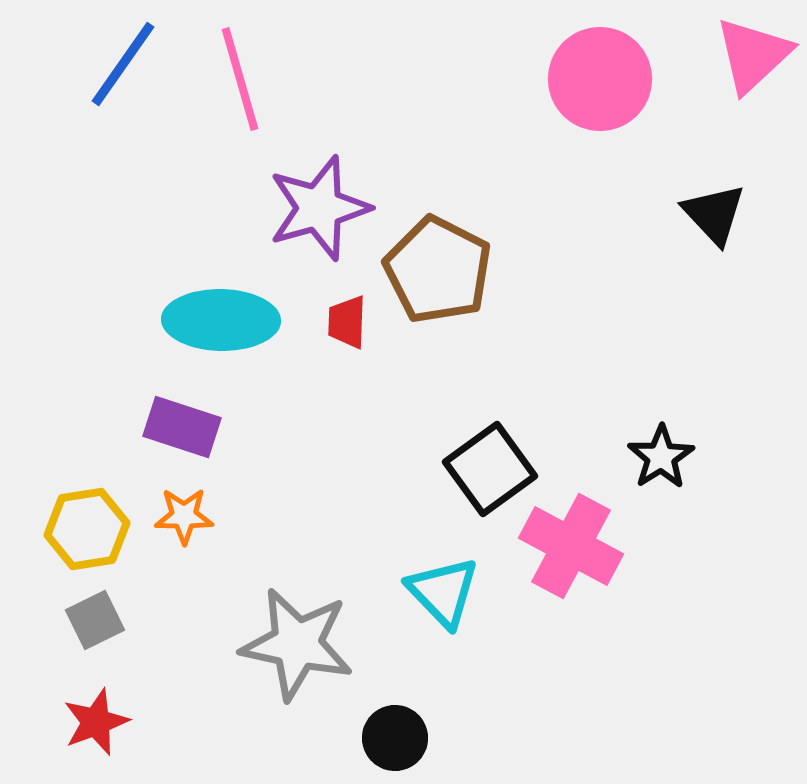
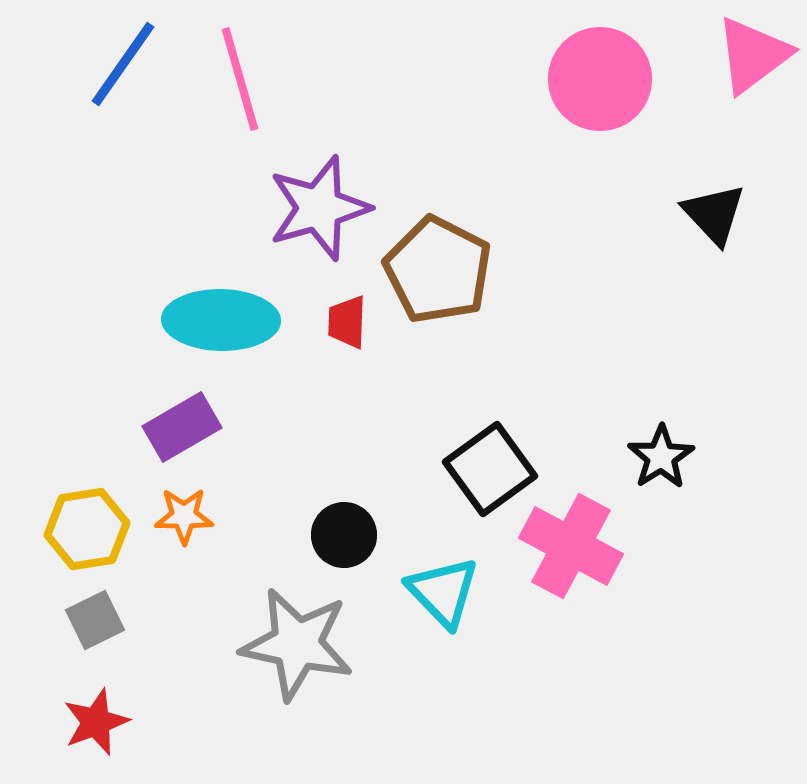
pink triangle: rotated 6 degrees clockwise
purple rectangle: rotated 48 degrees counterclockwise
black circle: moved 51 px left, 203 px up
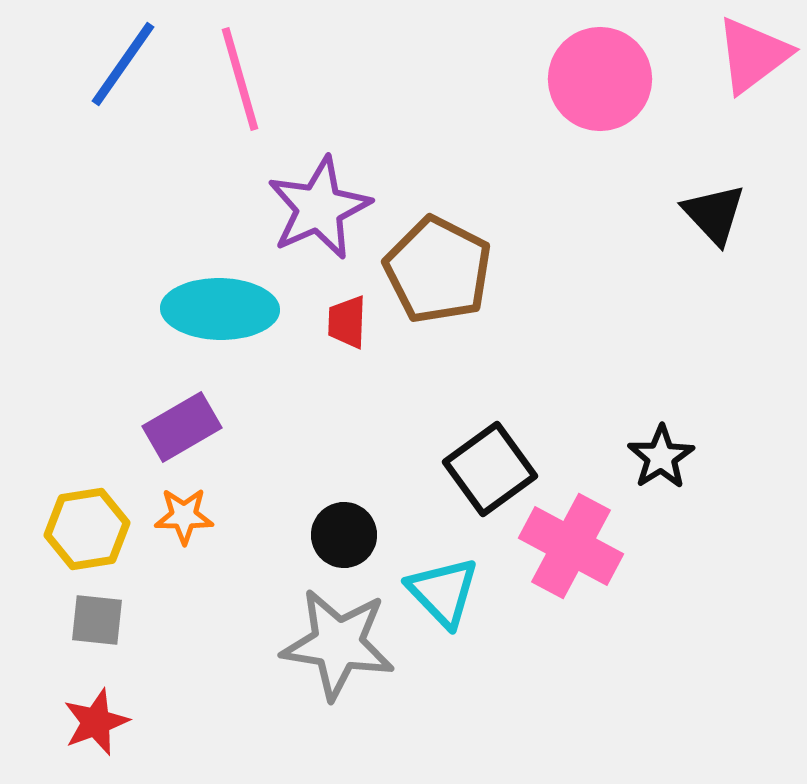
purple star: rotated 8 degrees counterclockwise
cyan ellipse: moved 1 px left, 11 px up
gray square: moved 2 px right; rotated 32 degrees clockwise
gray star: moved 41 px right; rotated 3 degrees counterclockwise
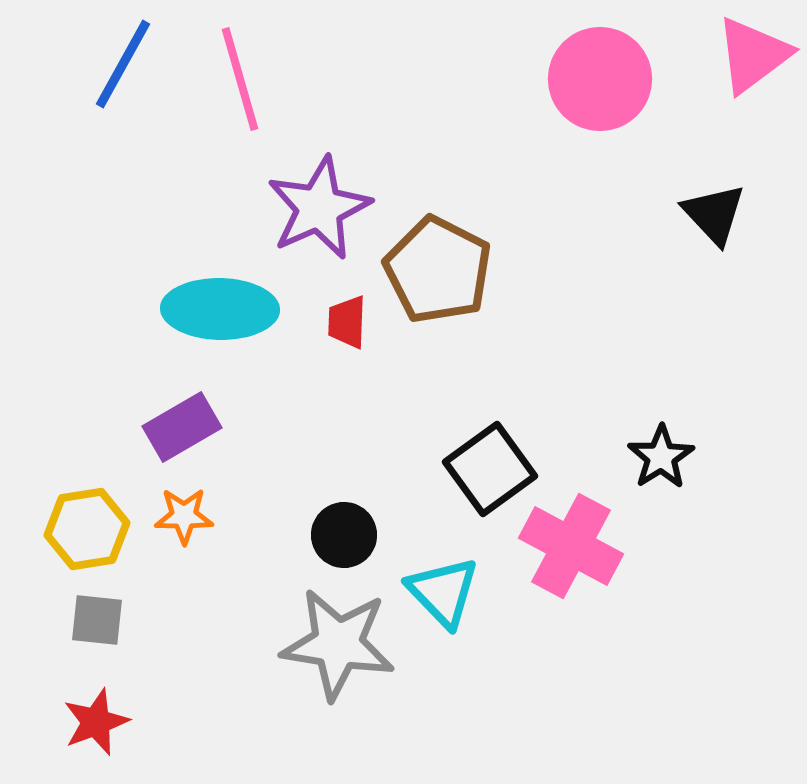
blue line: rotated 6 degrees counterclockwise
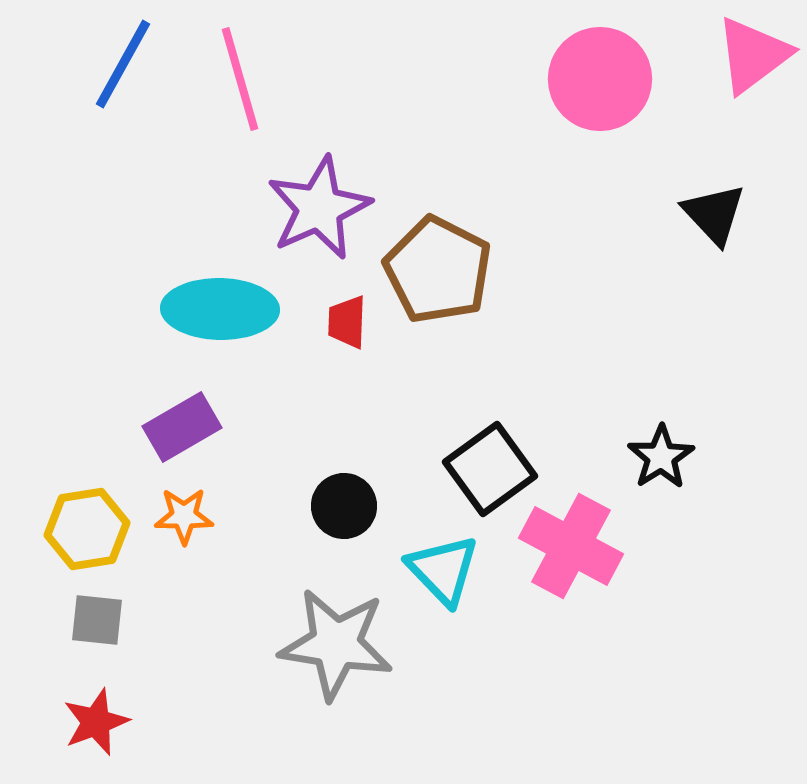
black circle: moved 29 px up
cyan triangle: moved 22 px up
gray star: moved 2 px left
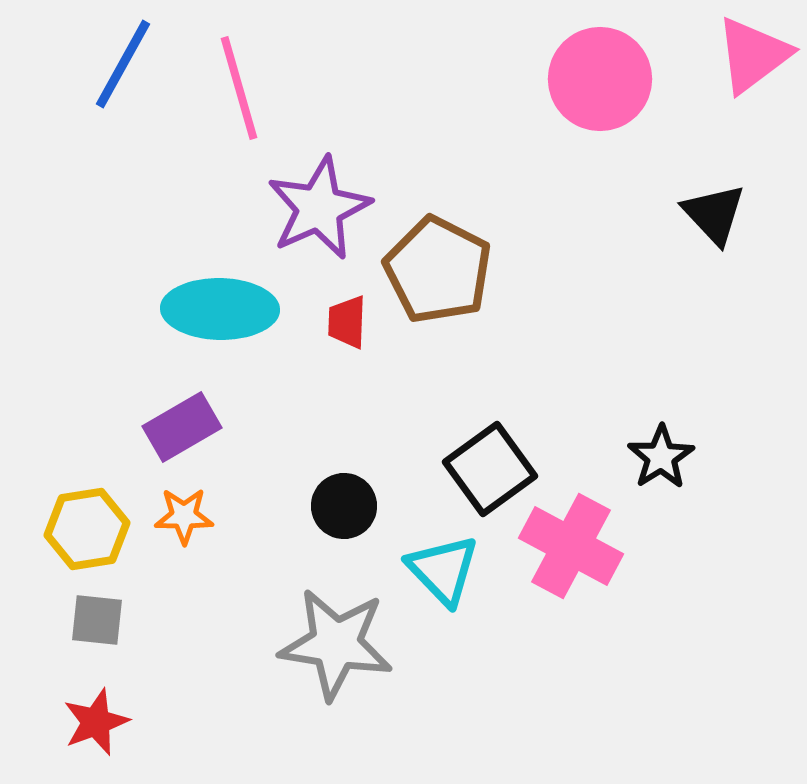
pink line: moved 1 px left, 9 px down
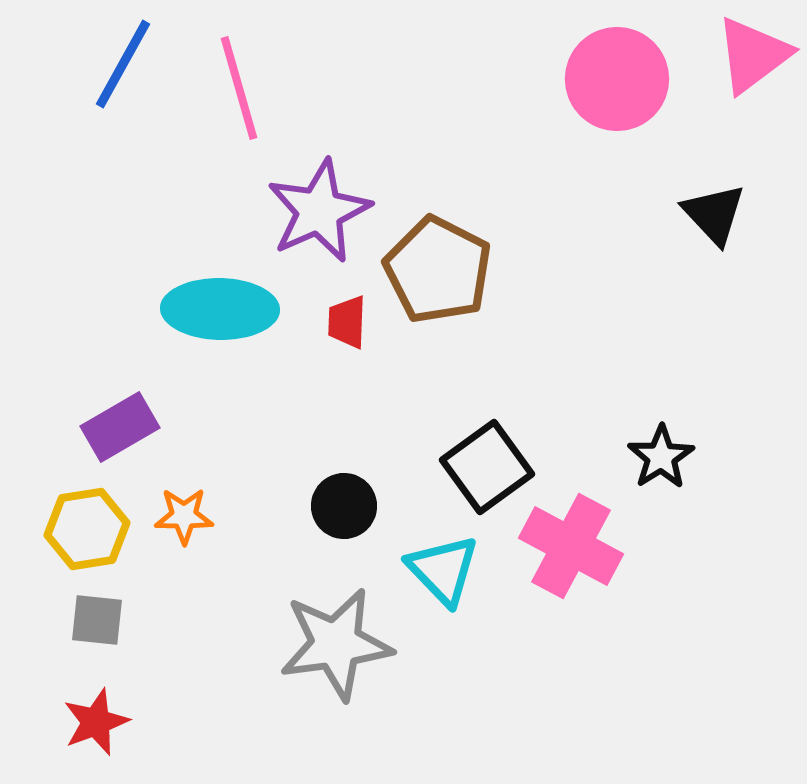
pink circle: moved 17 px right
purple star: moved 3 px down
purple rectangle: moved 62 px left
black square: moved 3 px left, 2 px up
gray star: rotated 17 degrees counterclockwise
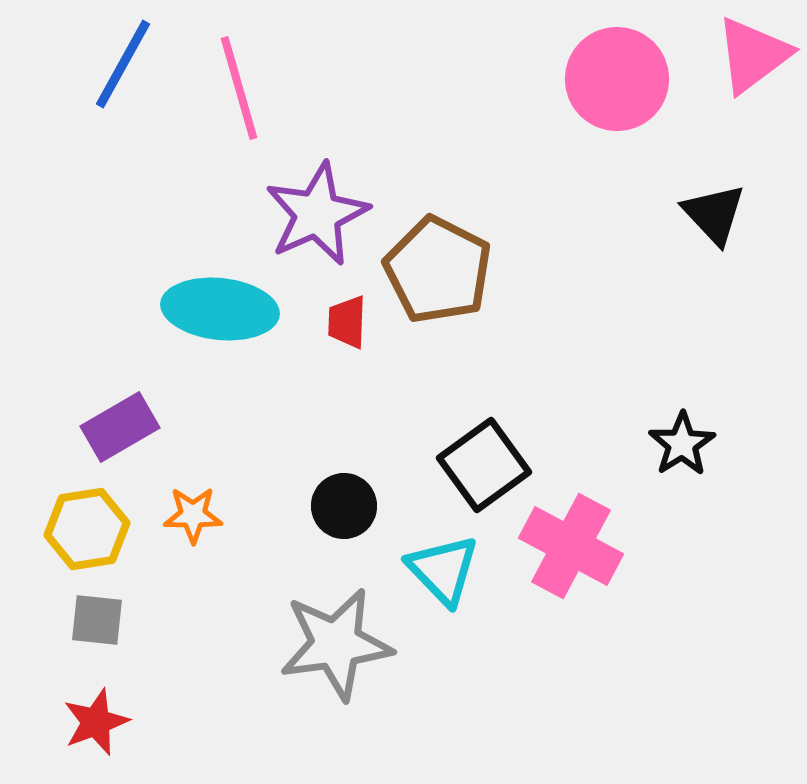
purple star: moved 2 px left, 3 px down
cyan ellipse: rotated 5 degrees clockwise
black star: moved 21 px right, 13 px up
black square: moved 3 px left, 2 px up
orange star: moved 9 px right, 1 px up
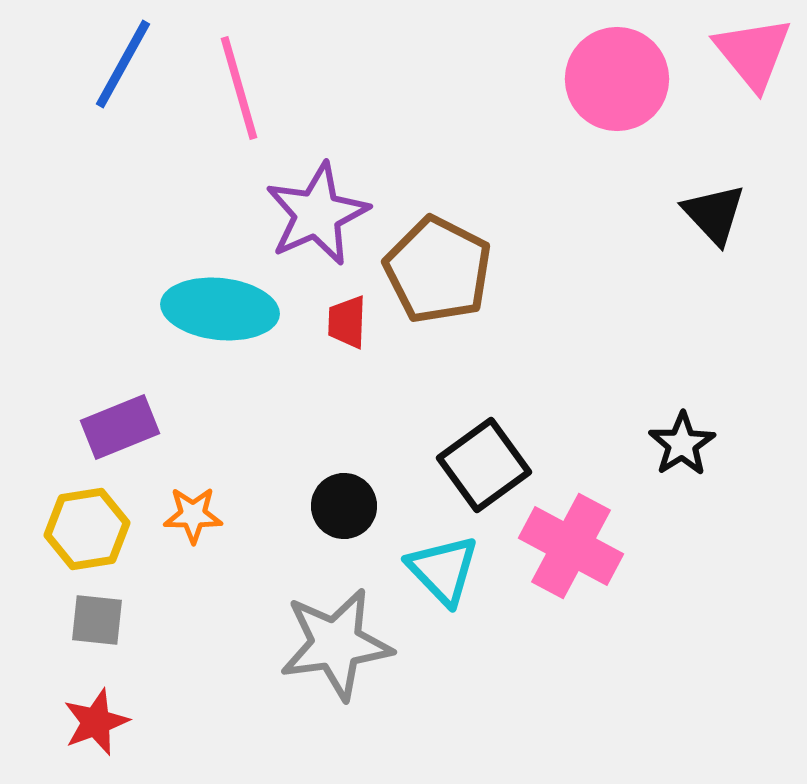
pink triangle: moved 2 px up; rotated 32 degrees counterclockwise
purple rectangle: rotated 8 degrees clockwise
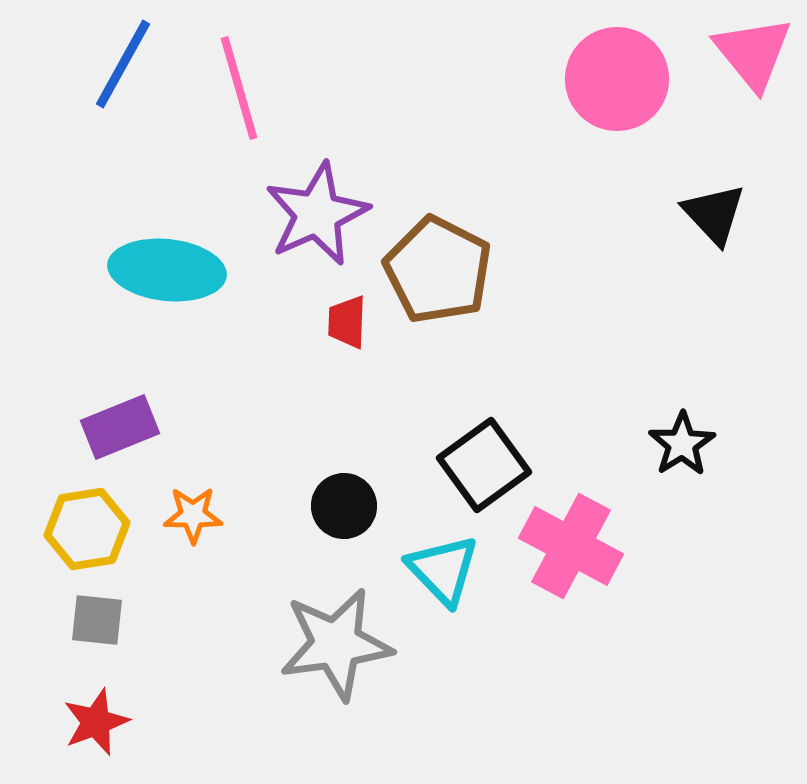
cyan ellipse: moved 53 px left, 39 px up
